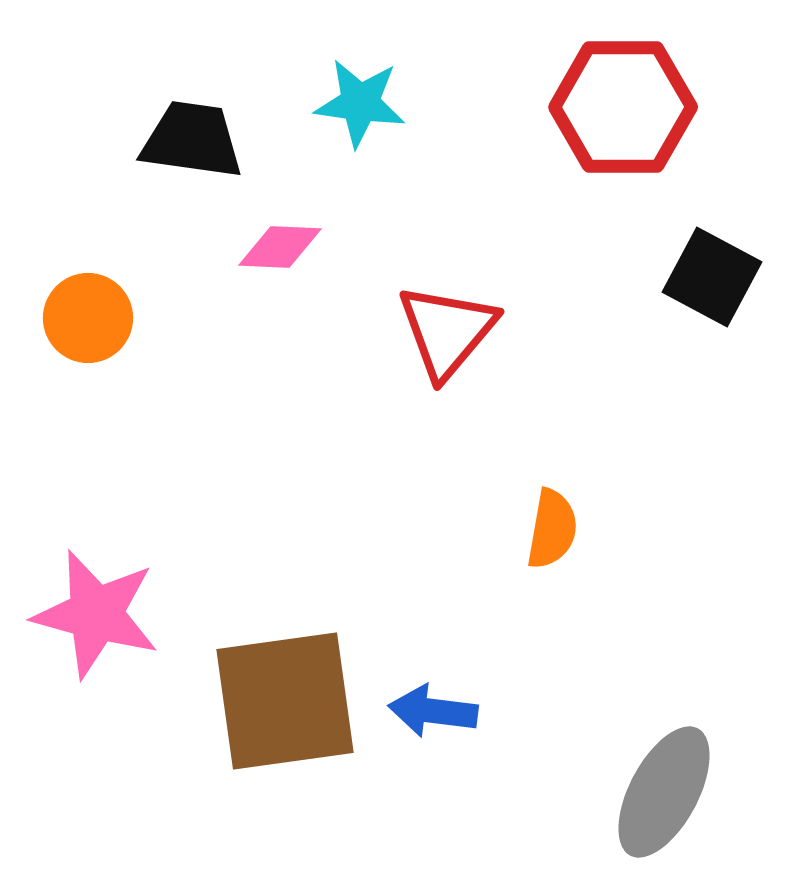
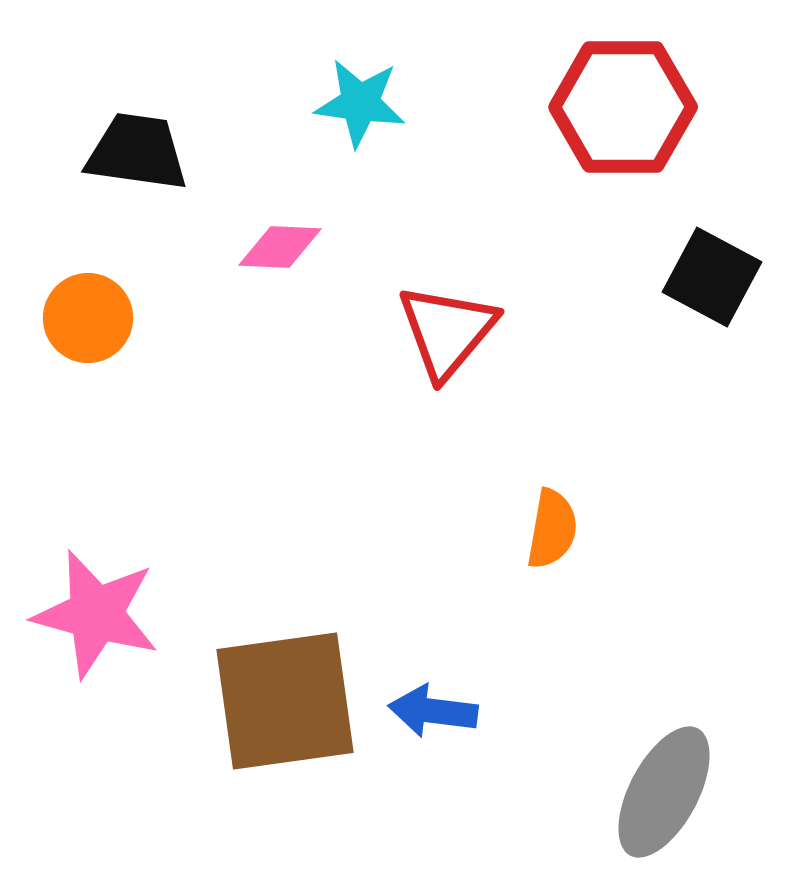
black trapezoid: moved 55 px left, 12 px down
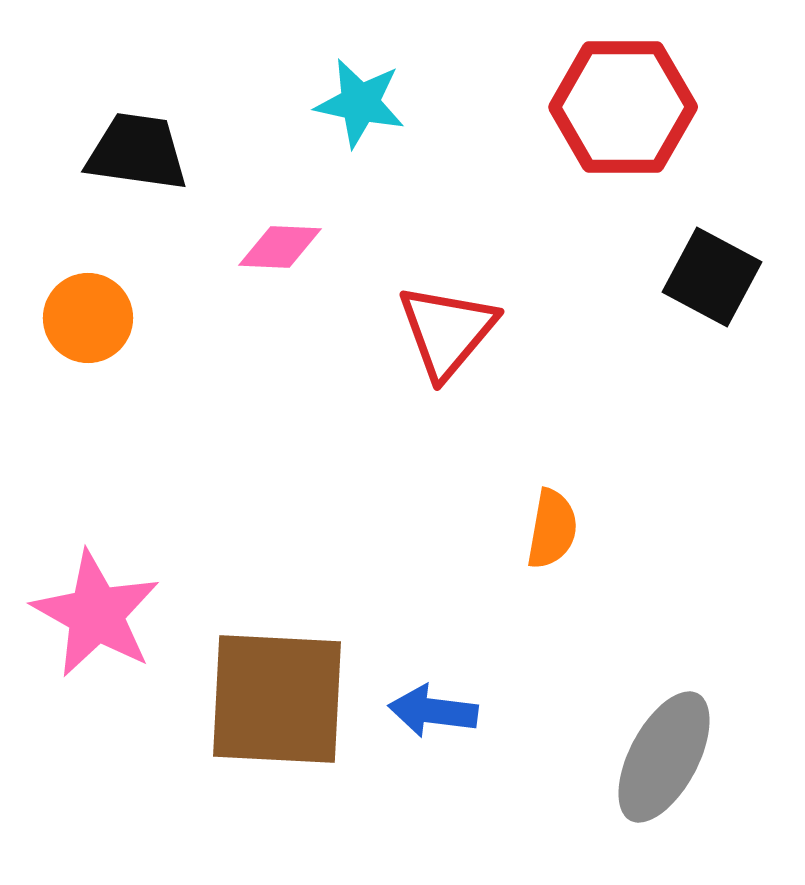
cyan star: rotated 4 degrees clockwise
pink star: rotated 14 degrees clockwise
brown square: moved 8 px left, 2 px up; rotated 11 degrees clockwise
gray ellipse: moved 35 px up
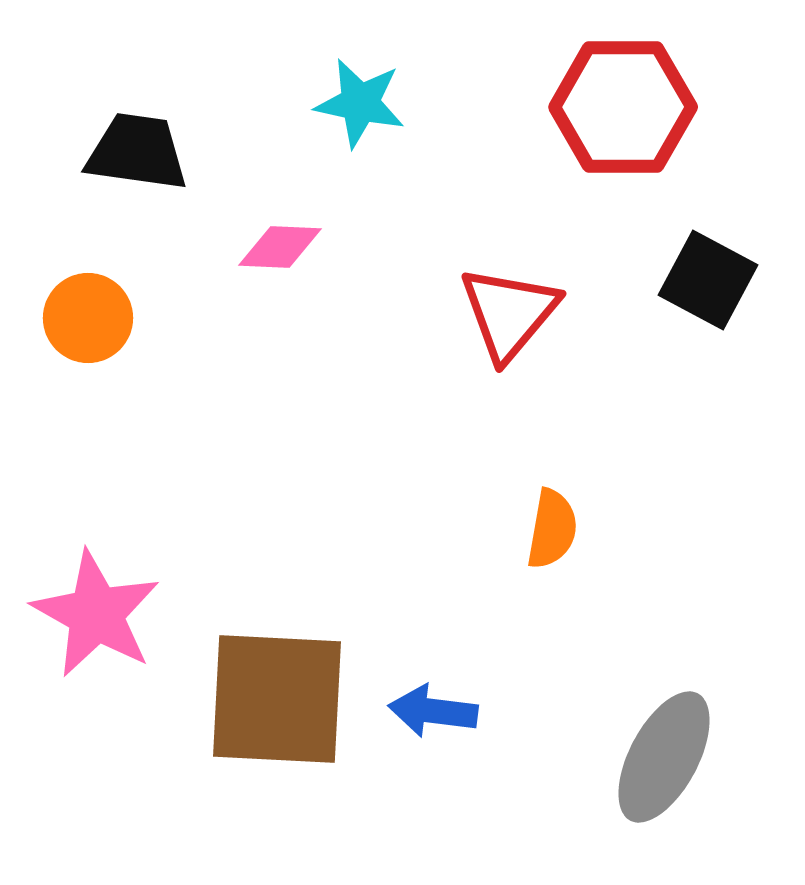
black square: moved 4 px left, 3 px down
red triangle: moved 62 px right, 18 px up
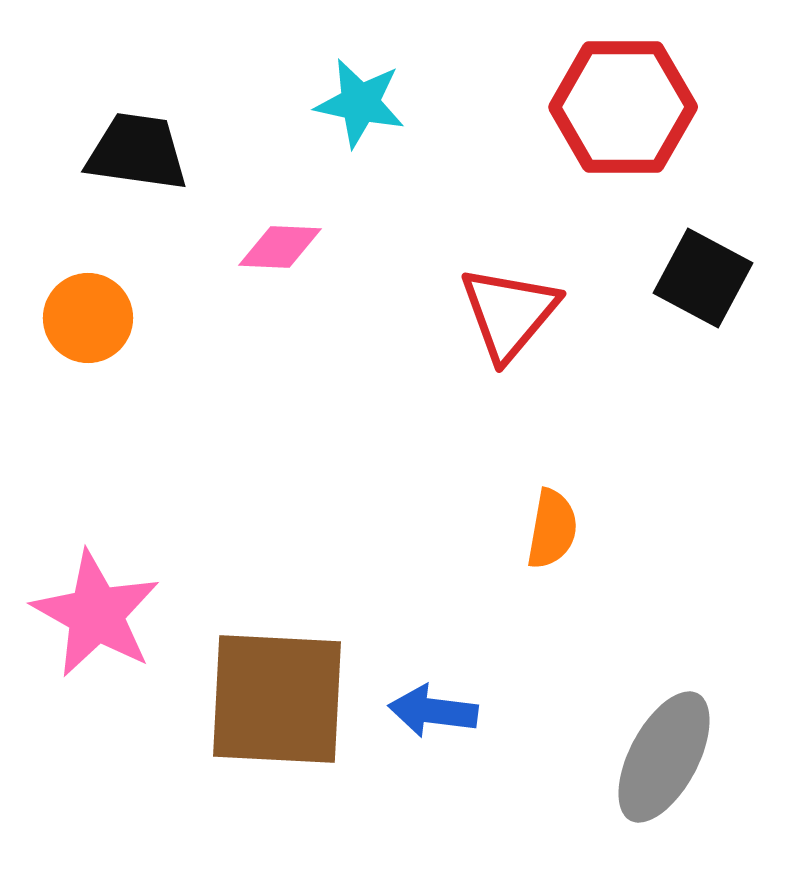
black square: moved 5 px left, 2 px up
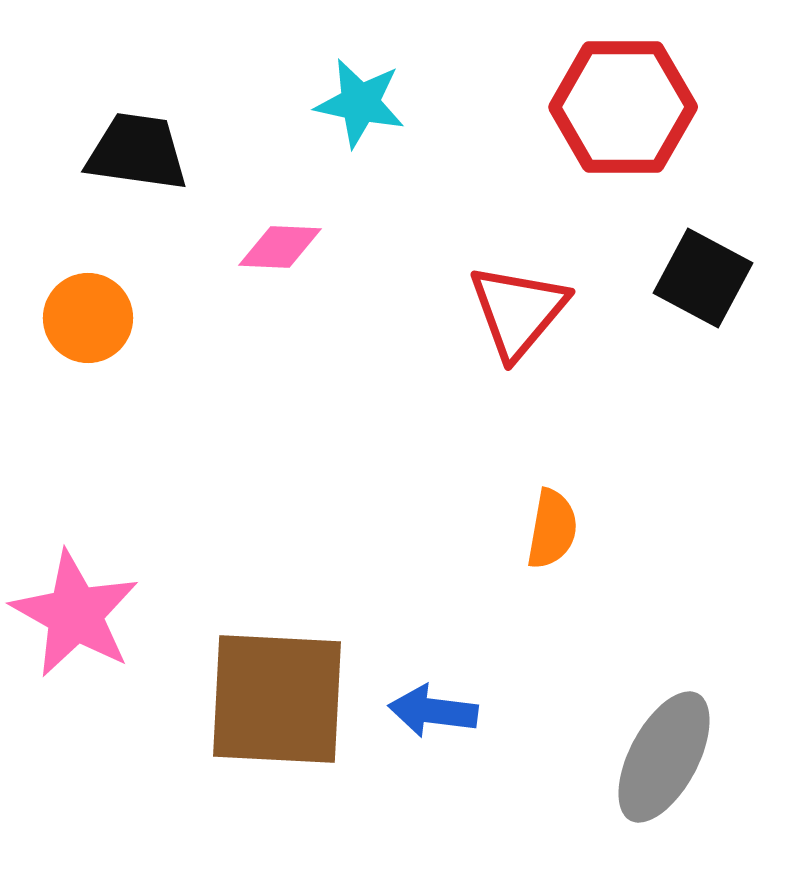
red triangle: moved 9 px right, 2 px up
pink star: moved 21 px left
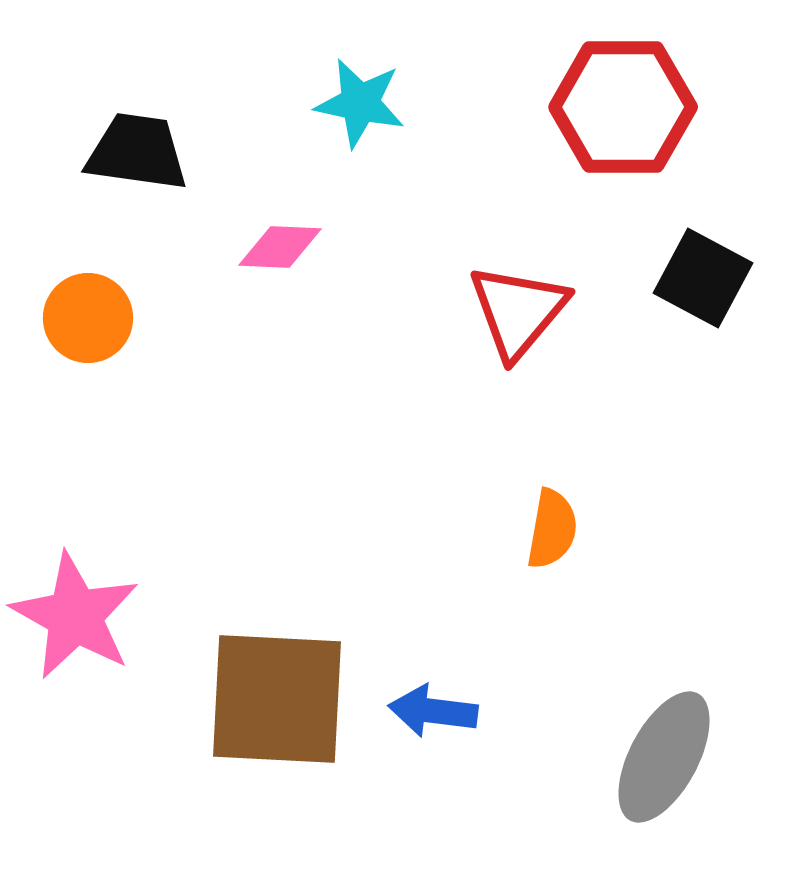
pink star: moved 2 px down
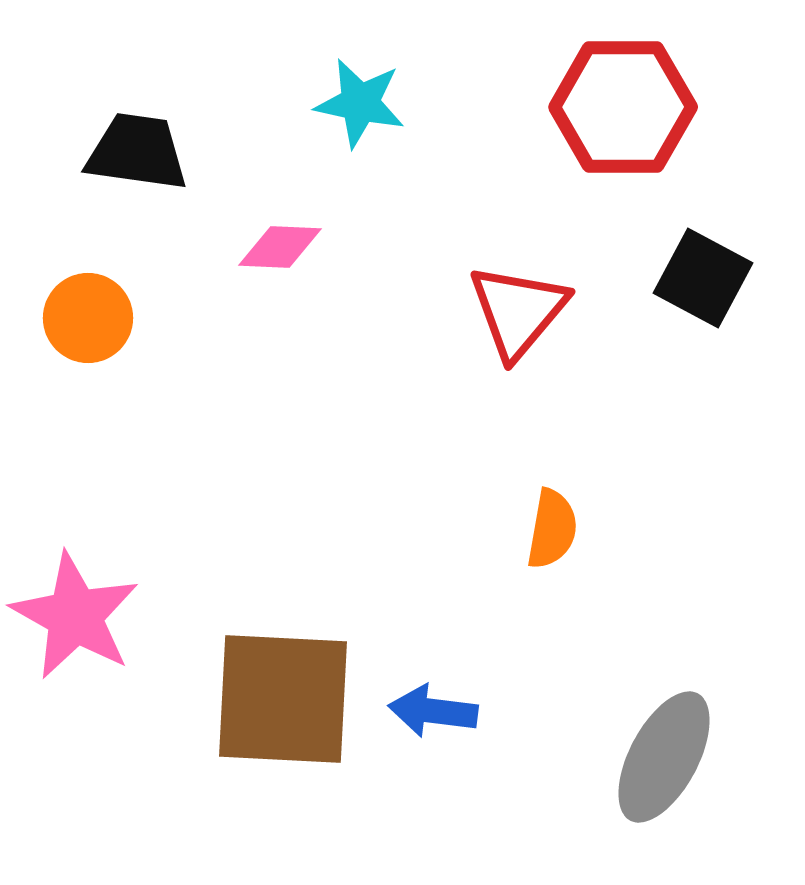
brown square: moved 6 px right
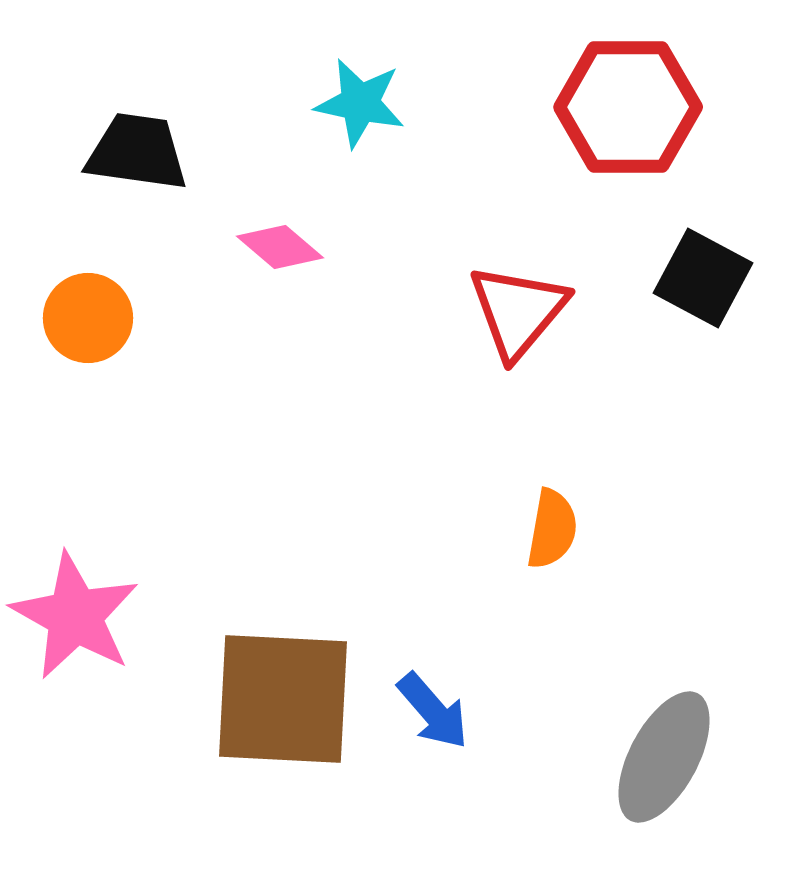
red hexagon: moved 5 px right
pink diamond: rotated 38 degrees clockwise
blue arrow: rotated 138 degrees counterclockwise
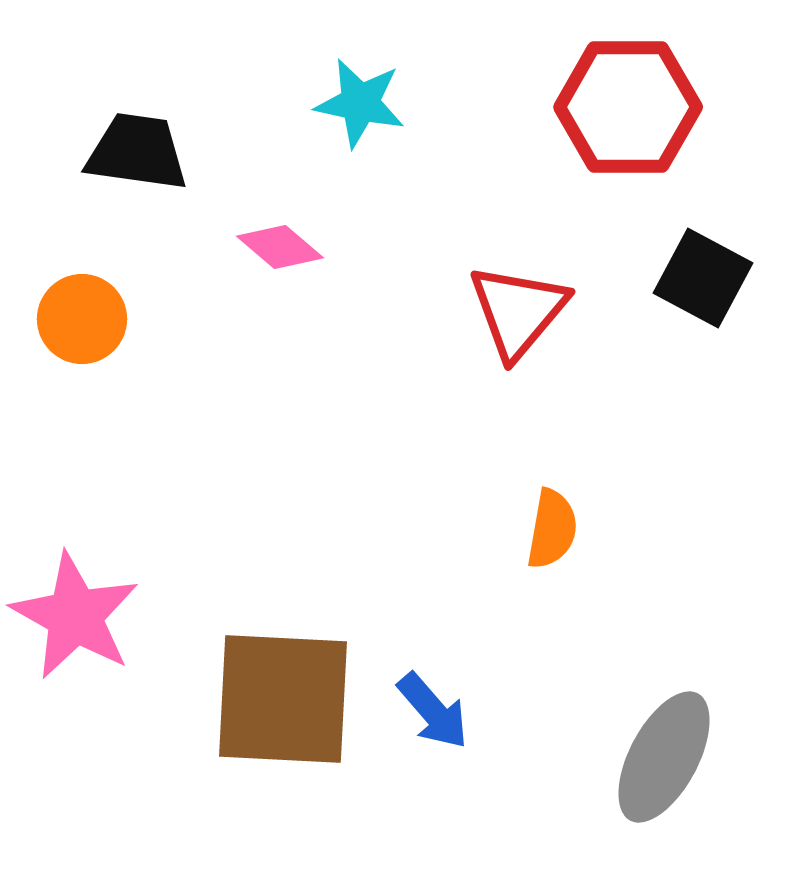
orange circle: moved 6 px left, 1 px down
